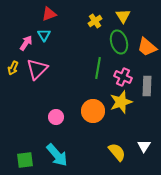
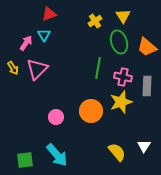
yellow arrow: rotated 56 degrees counterclockwise
pink cross: rotated 12 degrees counterclockwise
orange circle: moved 2 px left
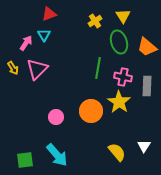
yellow star: moved 2 px left; rotated 20 degrees counterclockwise
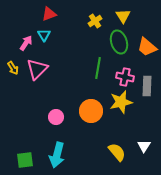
pink cross: moved 2 px right
yellow star: moved 2 px right; rotated 25 degrees clockwise
cyan arrow: rotated 55 degrees clockwise
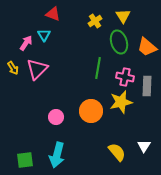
red triangle: moved 4 px right; rotated 42 degrees clockwise
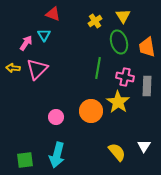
orange trapezoid: rotated 40 degrees clockwise
yellow arrow: rotated 128 degrees clockwise
yellow star: moved 3 px left; rotated 25 degrees counterclockwise
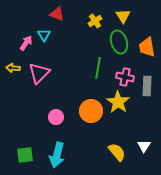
red triangle: moved 4 px right
pink triangle: moved 2 px right, 4 px down
green square: moved 5 px up
